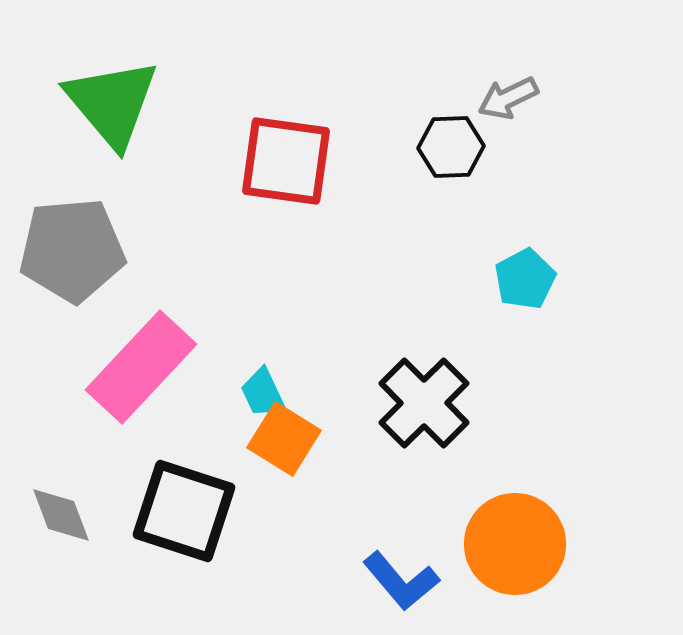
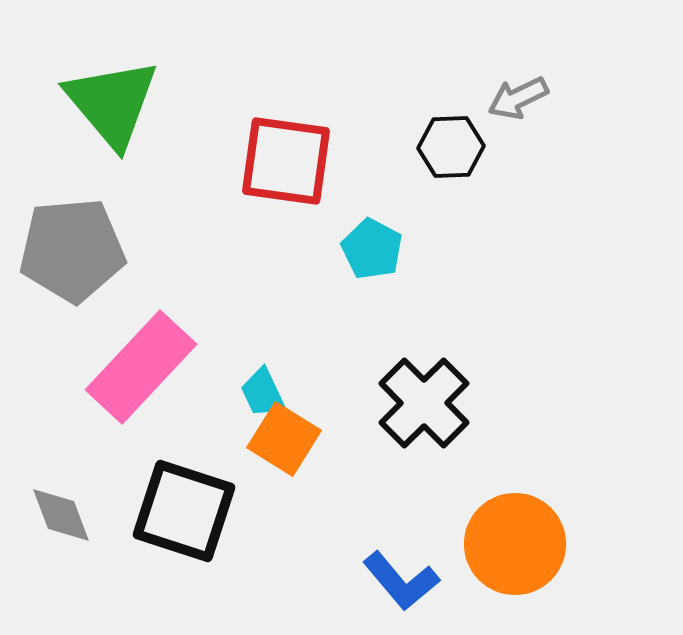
gray arrow: moved 10 px right
cyan pentagon: moved 153 px left, 30 px up; rotated 16 degrees counterclockwise
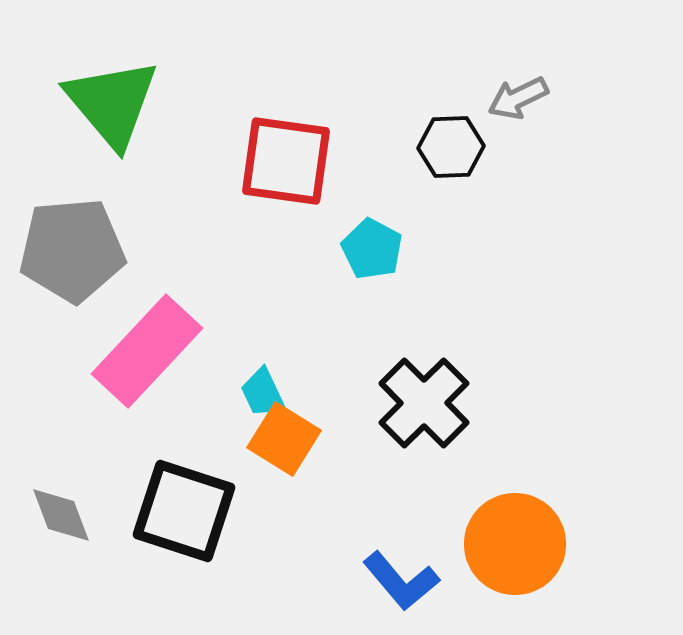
pink rectangle: moved 6 px right, 16 px up
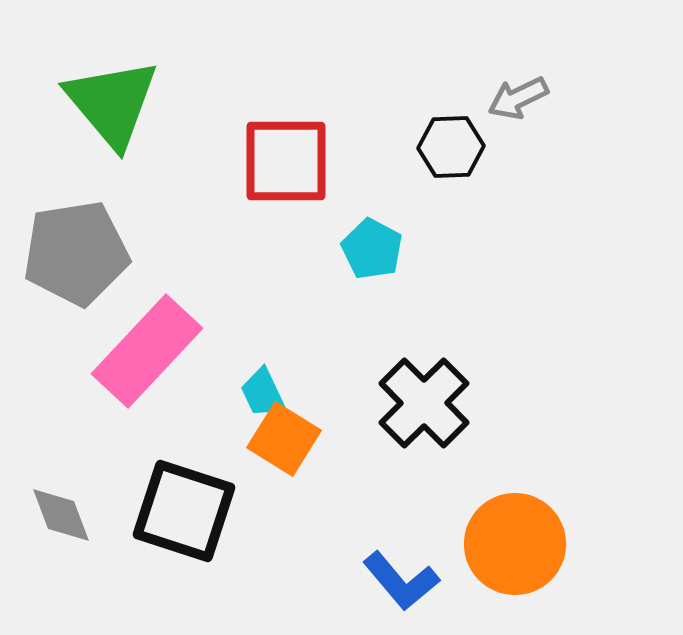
red square: rotated 8 degrees counterclockwise
gray pentagon: moved 4 px right, 3 px down; rotated 4 degrees counterclockwise
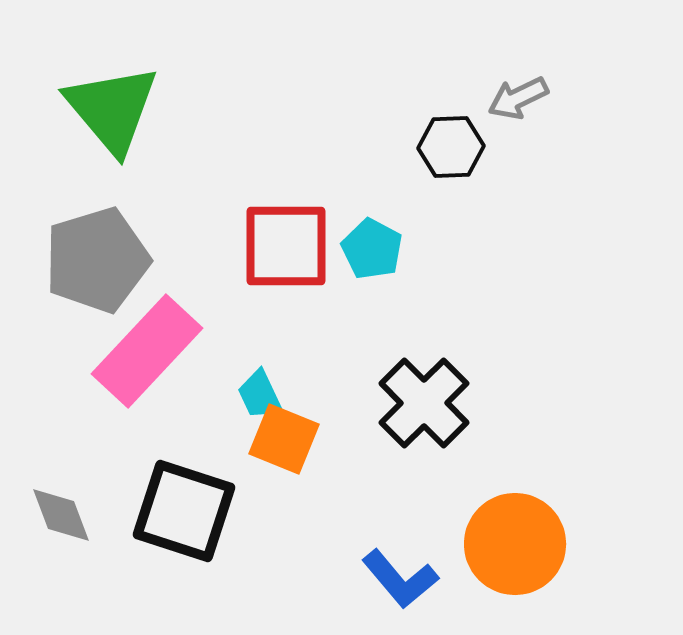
green triangle: moved 6 px down
red square: moved 85 px down
gray pentagon: moved 21 px right, 7 px down; rotated 8 degrees counterclockwise
cyan trapezoid: moved 3 px left, 2 px down
orange square: rotated 10 degrees counterclockwise
blue L-shape: moved 1 px left, 2 px up
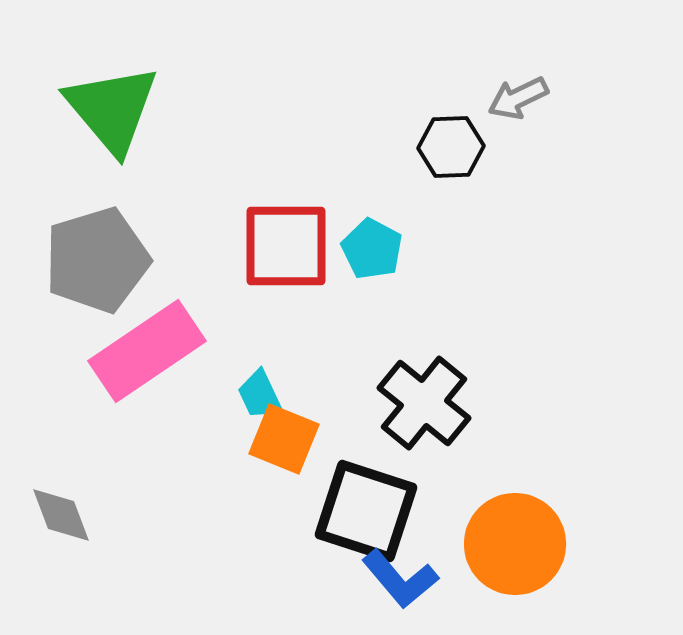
pink rectangle: rotated 13 degrees clockwise
black cross: rotated 6 degrees counterclockwise
black square: moved 182 px right
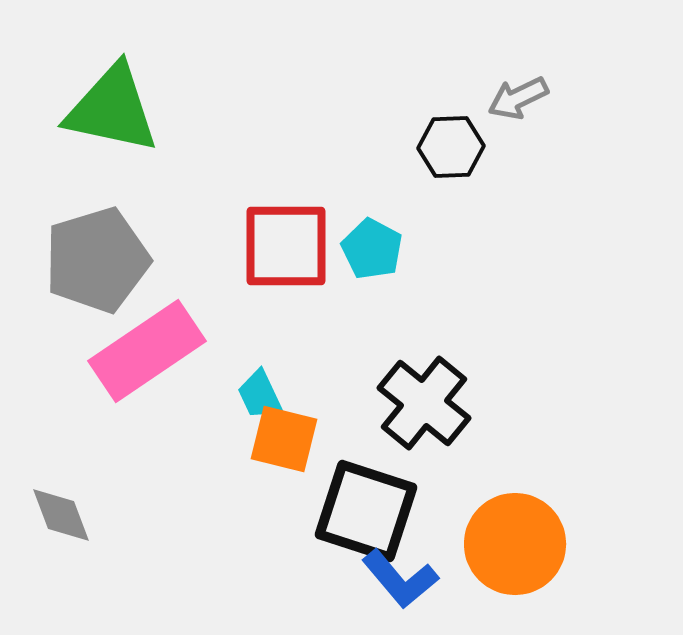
green triangle: rotated 38 degrees counterclockwise
orange square: rotated 8 degrees counterclockwise
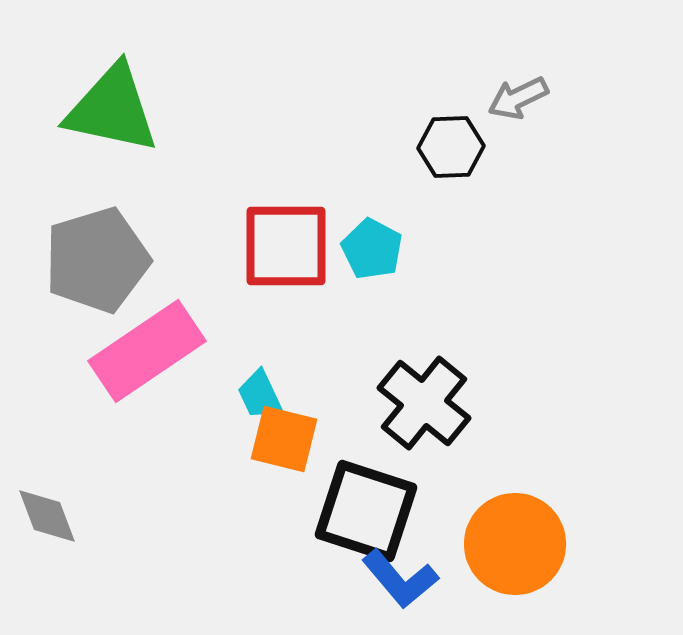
gray diamond: moved 14 px left, 1 px down
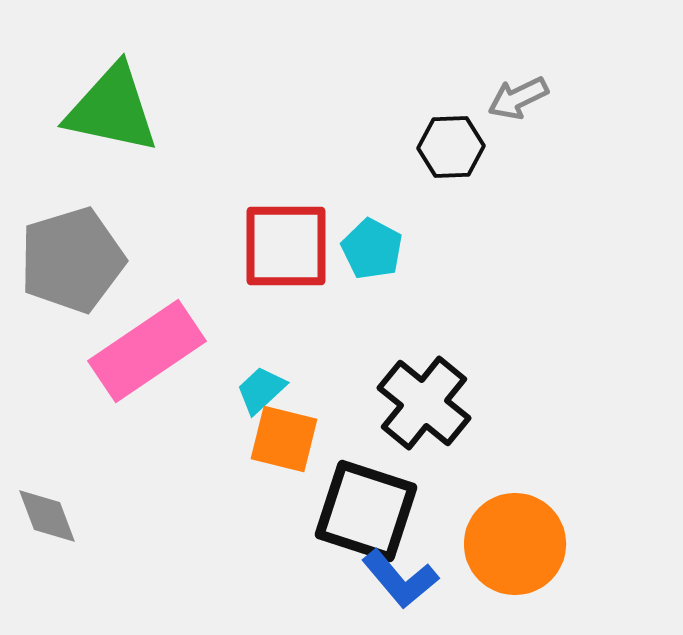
gray pentagon: moved 25 px left
cyan trapezoid: moved 1 px right, 5 px up; rotated 72 degrees clockwise
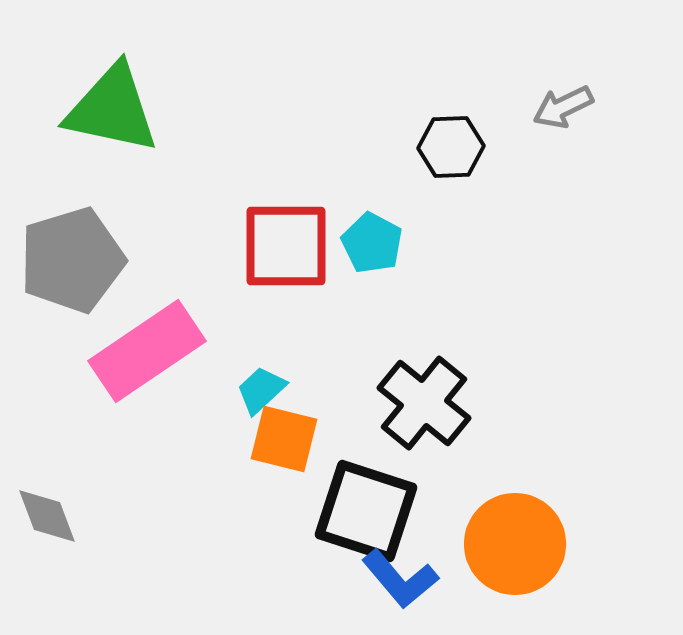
gray arrow: moved 45 px right, 9 px down
cyan pentagon: moved 6 px up
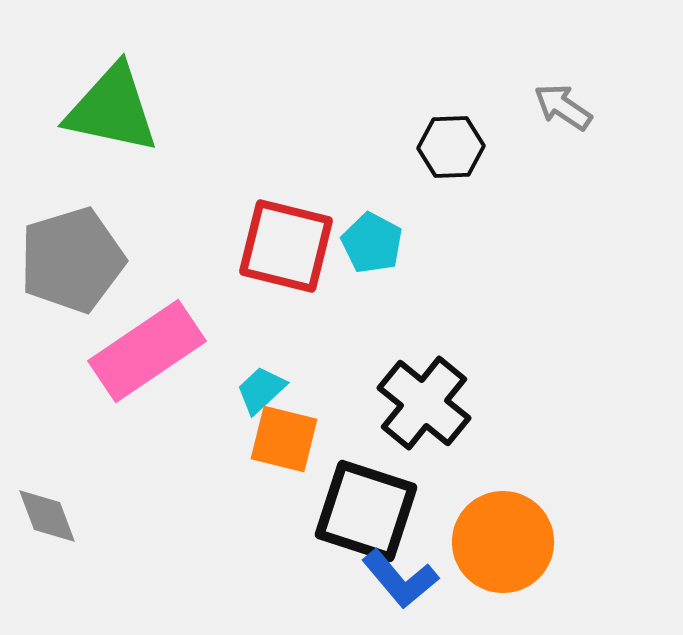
gray arrow: rotated 60 degrees clockwise
red square: rotated 14 degrees clockwise
orange circle: moved 12 px left, 2 px up
